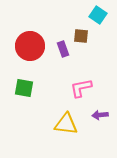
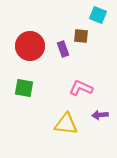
cyan square: rotated 12 degrees counterclockwise
pink L-shape: rotated 35 degrees clockwise
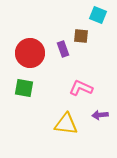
red circle: moved 7 px down
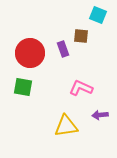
green square: moved 1 px left, 1 px up
yellow triangle: moved 2 px down; rotated 15 degrees counterclockwise
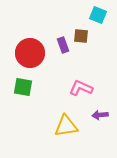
purple rectangle: moved 4 px up
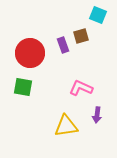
brown square: rotated 21 degrees counterclockwise
purple arrow: moved 3 px left; rotated 77 degrees counterclockwise
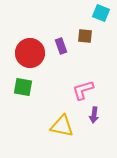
cyan square: moved 3 px right, 2 px up
brown square: moved 4 px right; rotated 21 degrees clockwise
purple rectangle: moved 2 px left, 1 px down
pink L-shape: moved 2 px right, 2 px down; rotated 40 degrees counterclockwise
purple arrow: moved 3 px left
yellow triangle: moved 4 px left; rotated 20 degrees clockwise
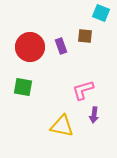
red circle: moved 6 px up
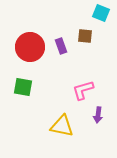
purple arrow: moved 4 px right
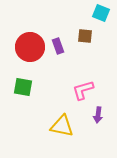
purple rectangle: moved 3 px left
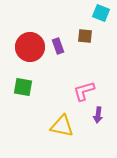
pink L-shape: moved 1 px right, 1 px down
